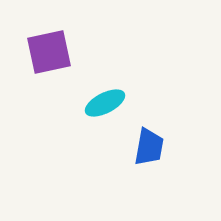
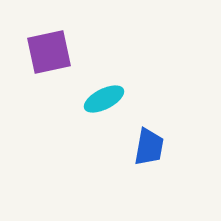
cyan ellipse: moved 1 px left, 4 px up
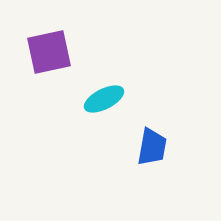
blue trapezoid: moved 3 px right
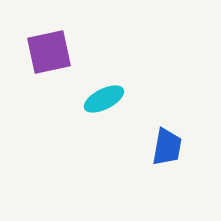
blue trapezoid: moved 15 px right
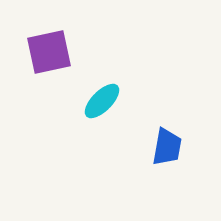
cyan ellipse: moved 2 px left, 2 px down; rotated 18 degrees counterclockwise
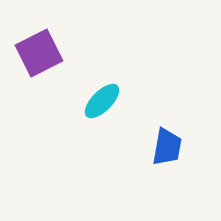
purple square: moved 10 px left, 1 px down; rotated 15 degrees counterclockwise
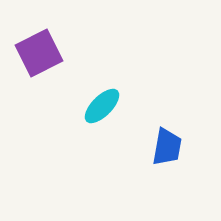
cyan ellipse: moved 5 px down
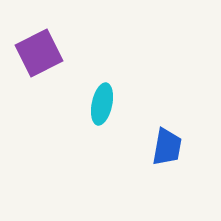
cyan ellipse: moved 2 px up; rotated 33 degrees counterclockwise
